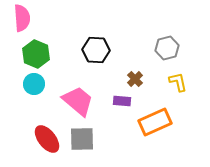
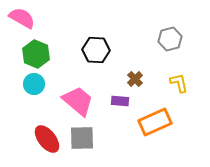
pink semicircle: rotated 56 degrees counterclockwise
gray hexagon: moved 3 px right, 9 px up
yellow L-shape: moved 1 px right, 1 px down
purple rectangle: moved 2 px left
gray square: moved 1 px up
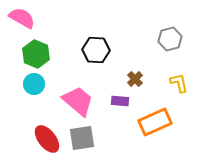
gray square: rotated 8 degrees counterclockwise
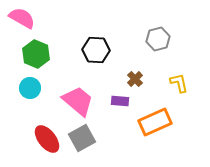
gray hexagon: moved 12 px left
cyan circle: moved 4 px left, 4 px down
gray square: rotated 20 degrees counterclockwise
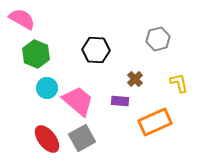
pink semicircle: moved 1 px down
cyan circle: moved 17 px right
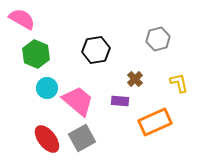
black hexagon: rotated 12 degrees counterclockwise
